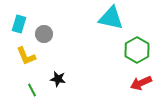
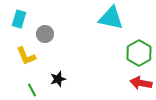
cyan rectangle: moved 5 px up
gray circle: moved 1 px right
green hexagon: moved 2 px right, 3 px down
black star: rotated 28 degrees counterclockwise
red arrow: rotated 35 degrees clockwise
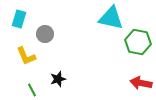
green hexagon: moved 1 px left, 11 px up; rotated 20 degrees counterclockwise
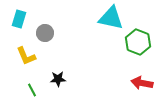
gray circle: moved 1 px up
green hexagon: rotated 10 degrees clockwise
black star: rotated 14 degrees clockwise
red arrow: moved 1 px right
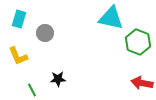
yellow L-shape: moved 8 px left
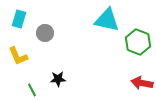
cyan triangle: moved 4 px left, 2 px down
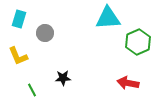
cyan triangle: moved 1 px right, 2 px up; rotated 16 degrees counterclockwise
green hexagon: rotated 15 degrees clockwise
black star: moved 5 px right, 1 px up
red arrow: moved 14 px left
